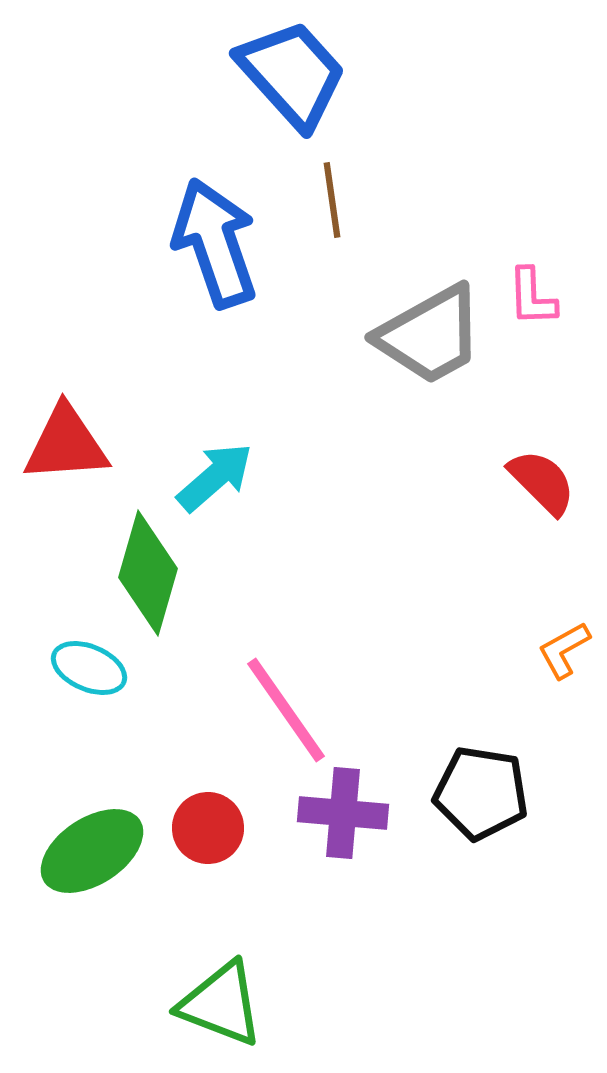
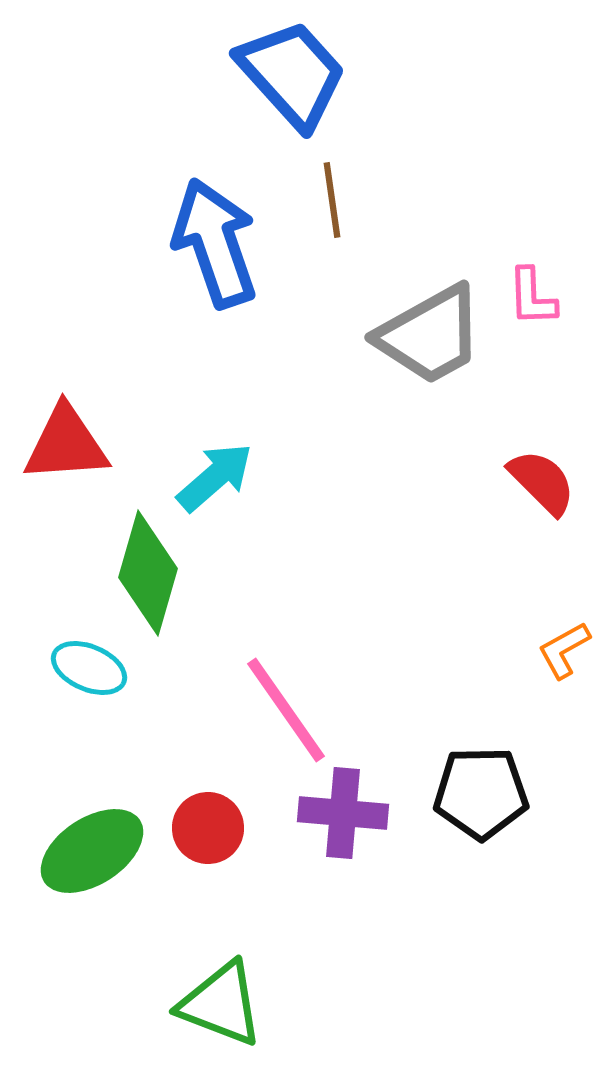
black pentagon: rotated 10 degrees counterclockwise
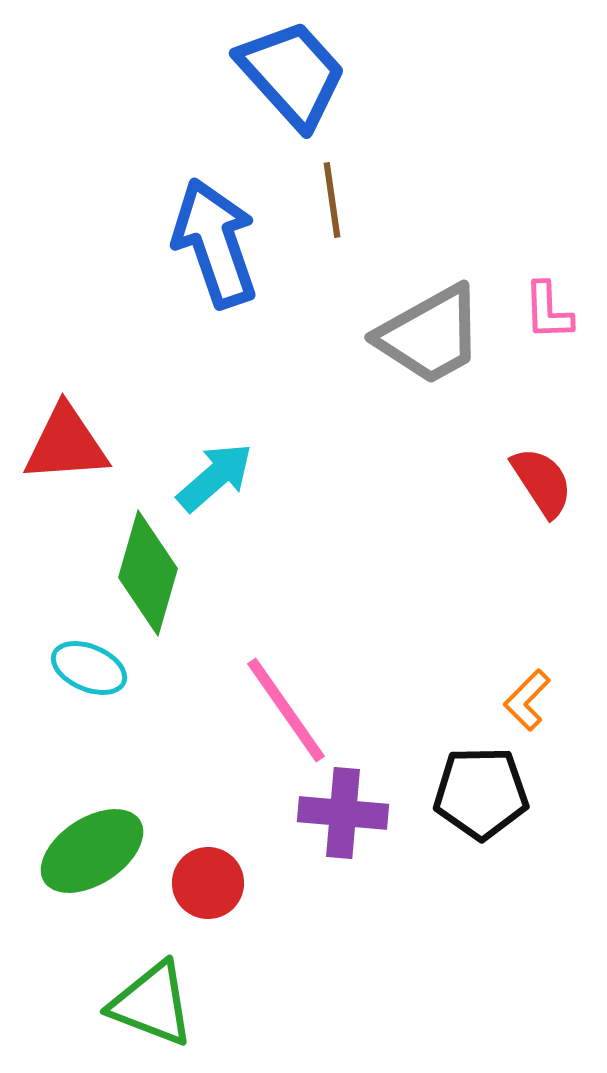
pink L-shape: moved 16 px right, 14 px down
red semicircle: rotated 12 degrees clockwise
orange L-shape: moved 37 px left, 50 px down; rotated 16 degrees counterclockwise
red circle: moved 55 px down
green triangle: moved 69 px left
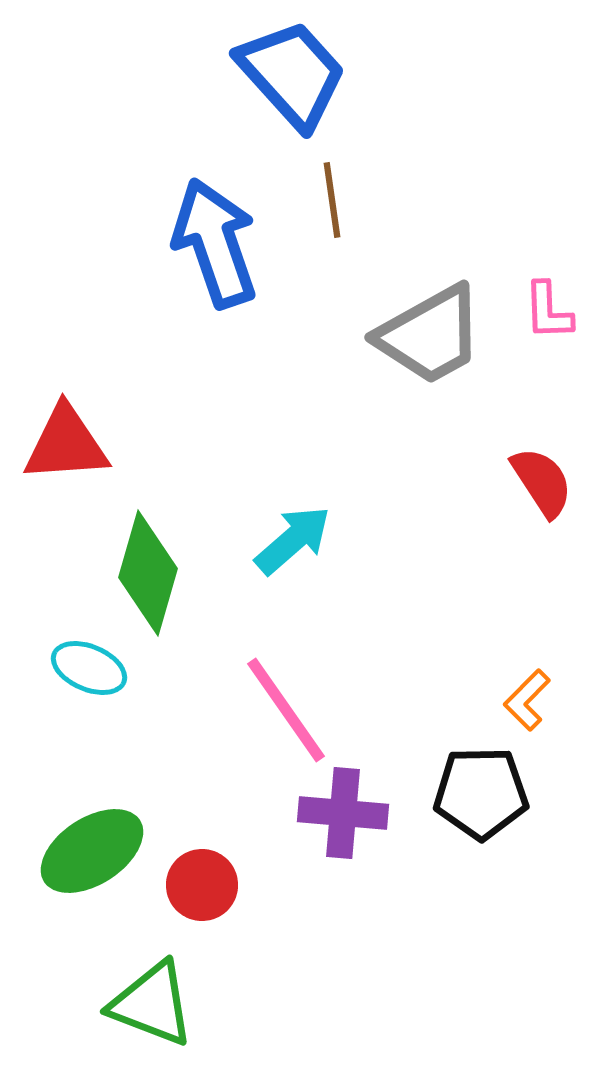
cyan arrow: moved 78 px right, 63 px down
red circle: moved 6 px left, 2 px down
